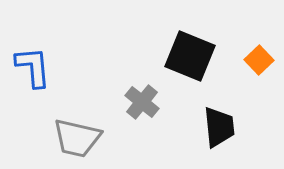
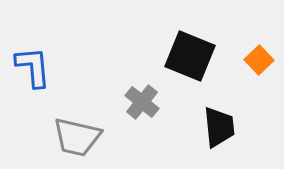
gray trapezoid: moved 1 px up
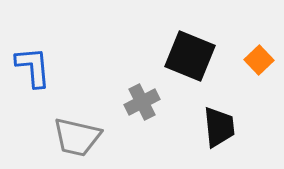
gray cross: rotated 24 degrees clockwise
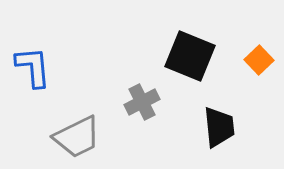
gray trapezoid: rotated 39 degrees counterclockwise
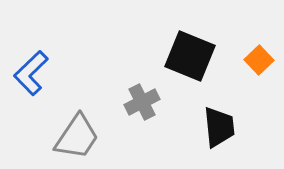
blue L-shape: moved 2 px left, 6 px down; rotated 129 degrees counterclockwise
gray trapezoid: rotated 30 degrees counterclockwise
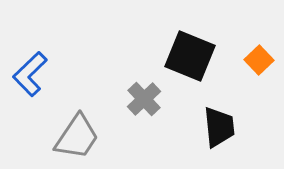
blue L-shape: moved 1 px left, 1 px down
gray cross: moved 2 px right, 3 px up; rotated 16 degrees counterclockwise
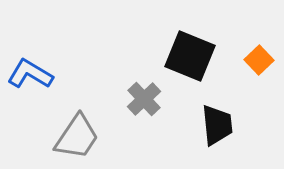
blue L-shape: rotated 75 degrees clockwise
black trapezoid: moved 2 px left, 2 px up
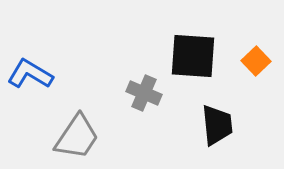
black square: moved 3 px right; rotated 18 degrees counterclockwise
orange square: moved 3 px left, 1 px down
gray cross: moved 6 px up; rotated 24 degrees counterclockwise
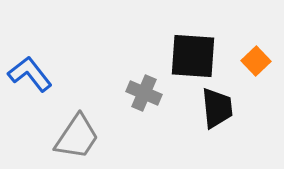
blue L-shape: rotated 21 degrees clockwise
black trapezoid: moved 17 px up
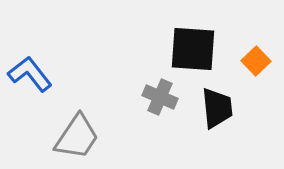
black square: moved 7 px up
gray cross: moved 16 px right, 4 px down
